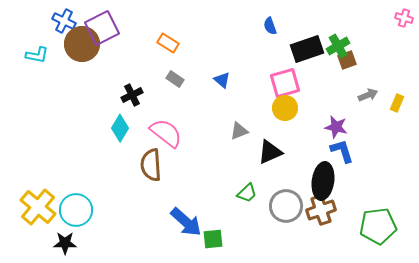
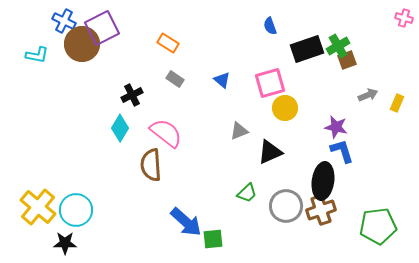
pink square: moved 15 px left
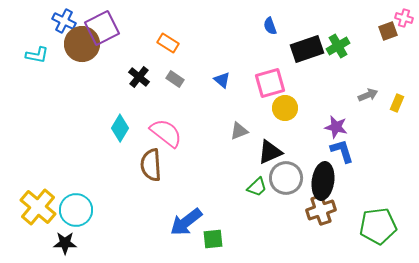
brown square: moved 41 px right, 29 px up
black cross: moved 7 px right, 18 px up; rotated 25 degrees counterclockwise
green trapezoid: moved 10 px right, 6 px up
gray circle: moved 28 px up
blue arrow: rotated 100 degrees clockwise
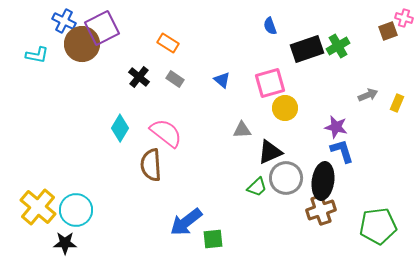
gray triangle: moved 3 px right, 1 px up; rotated 18 degrees clockwise
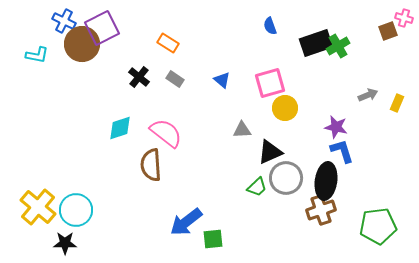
black rectangle: moved 9 px right, 6 px up
cyan diamond: rotated 40 degrees clockwise
black ellipse: moved 3 px right
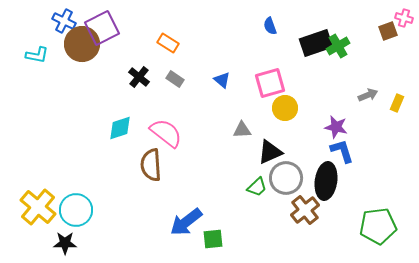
brown cross: moved 16 px left; rotated 20 degrees counterclockwise
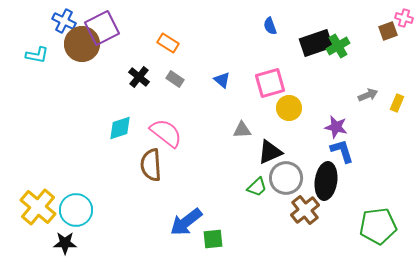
yellow circle: moved 4 px right
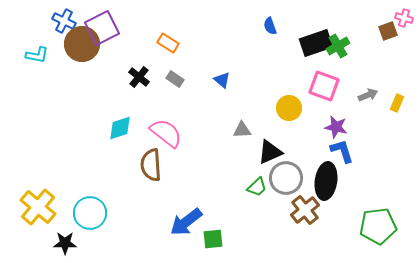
pink square: moved 54 px right, 3 px down; rotated 36 degrees clockwise
cyan circle: moved 14 px right, 3 px down
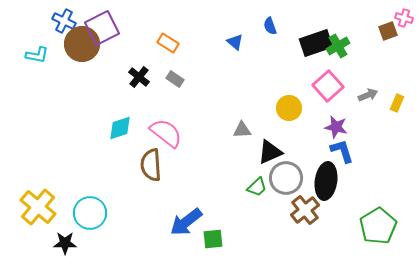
blue triangle: moved 13 px right, 38 px up
pink square: moved 4 px right; rotated 28 degrees clockwise
green pentagon: rotated 24 degrees counterclockwise
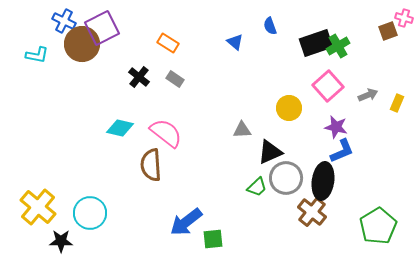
cyan diamond: rotated 32 degrees clockwise
blue L-shape: rotated 84 degrees clockwise
black ellipse: moved 3 px left
brown cross: moved 7 px right, 2 px down; rotated 12 degrees counterclockwise
black star: moved 4 px left, 2 px up
